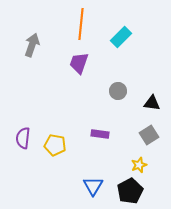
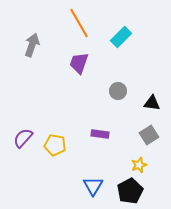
orange line: moved 2 px left, 1 px up; rotated 36 degrees counterclockwise
purple semicircle: rotated 35 degrees clockwise
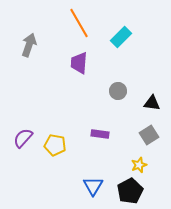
gray arrow: moved 3 px left
purple trapezoid: rotated 15 degrees counterclockwise
